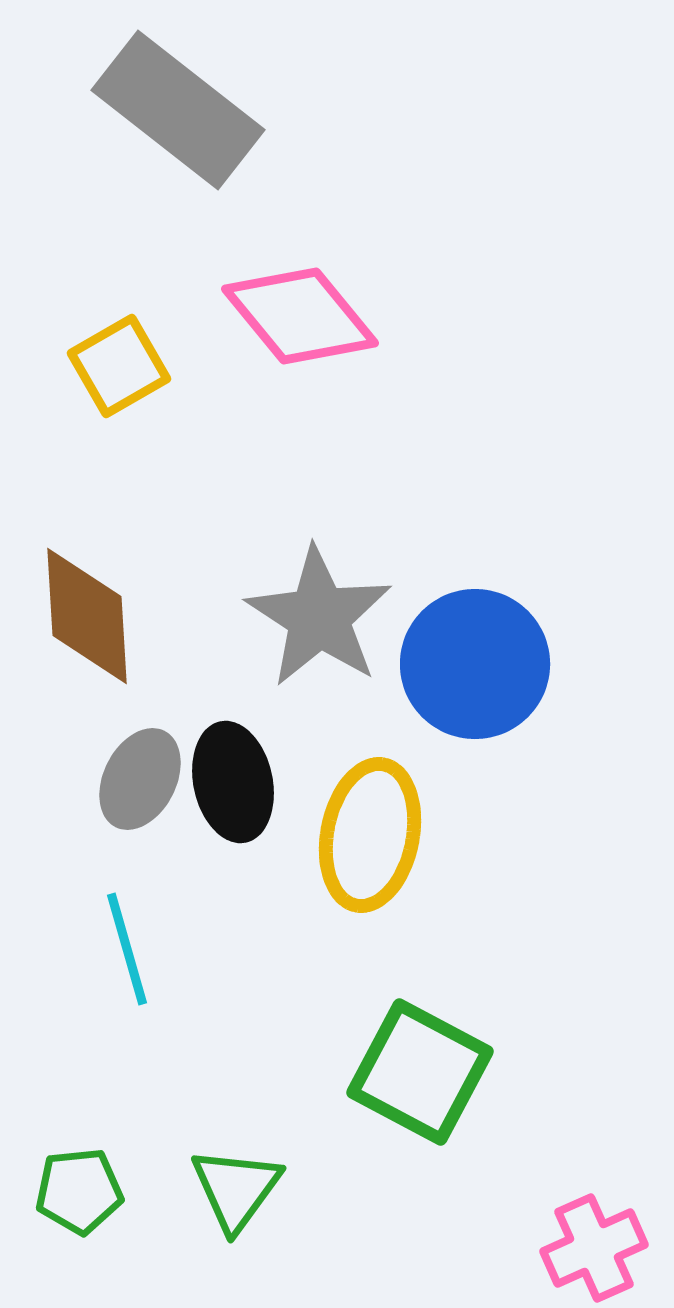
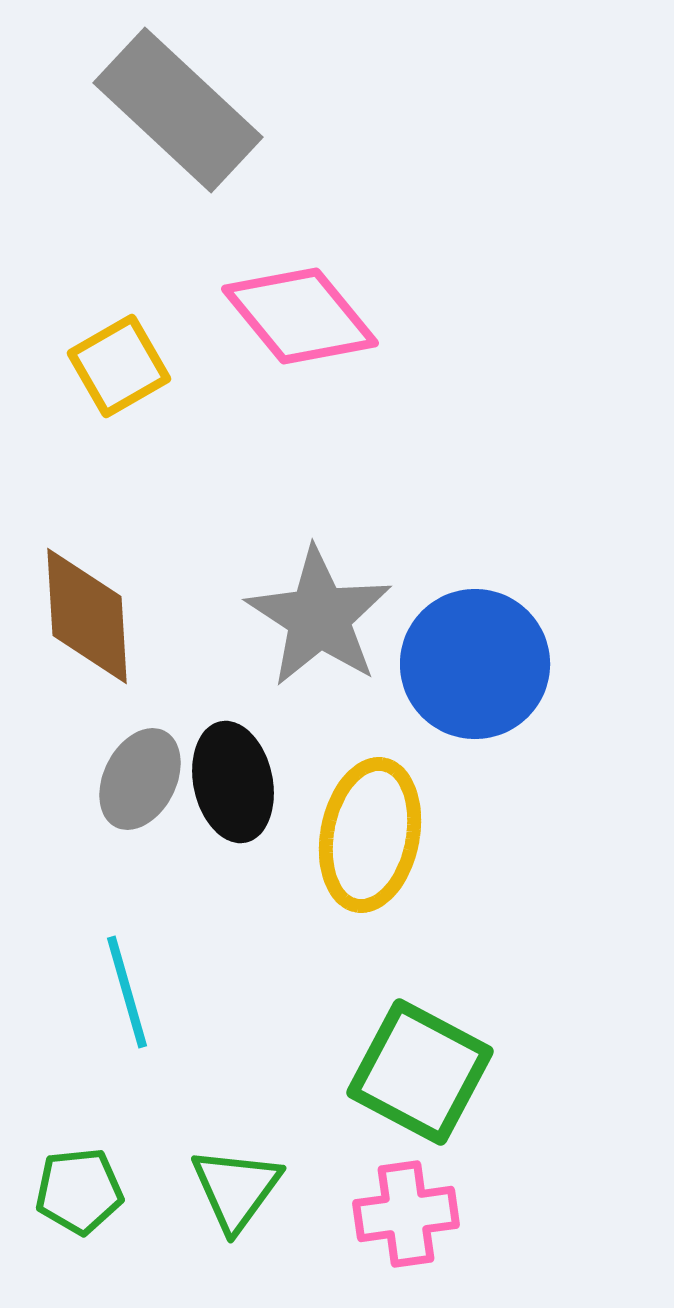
gray rectangle: rotated 5 degrees clockwise
cyan line: moved 43 px down
pink cross: moved 188 px left, 34 px up; rotated 16 degrees clockwise
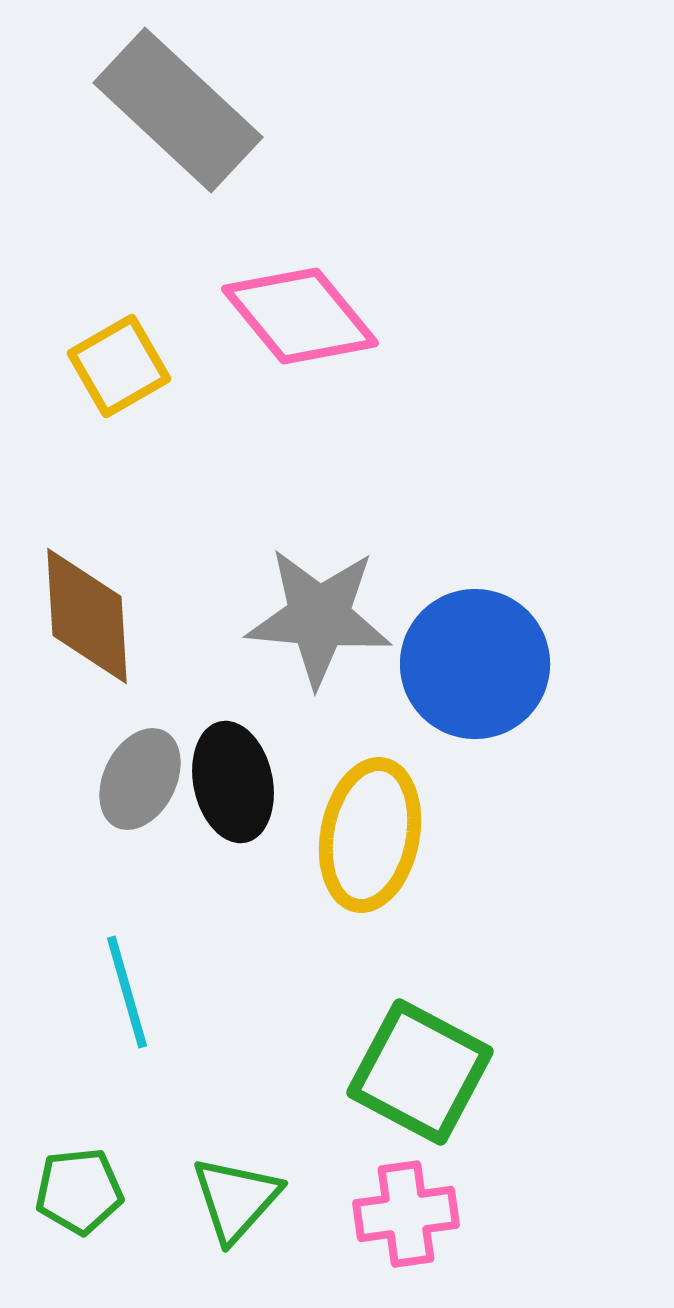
gray star: rotated 28 degrees counterclockwise
green triangle: moved 10 px down; rotated 6 degrees clockwise
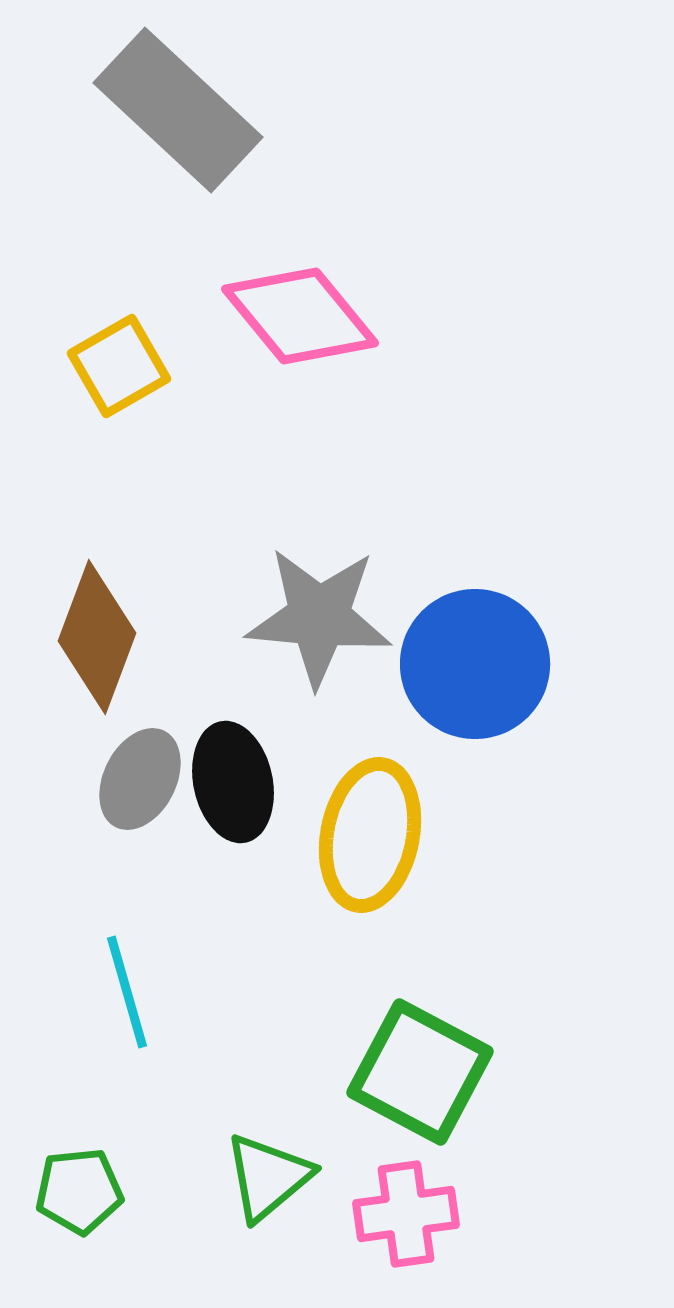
brown diamond: moved 10 px right, 21 px down; rotated 24 degrees clockwise
green triangle: moved 32 px right, 22 px up; rotated 8 degrees clockwise
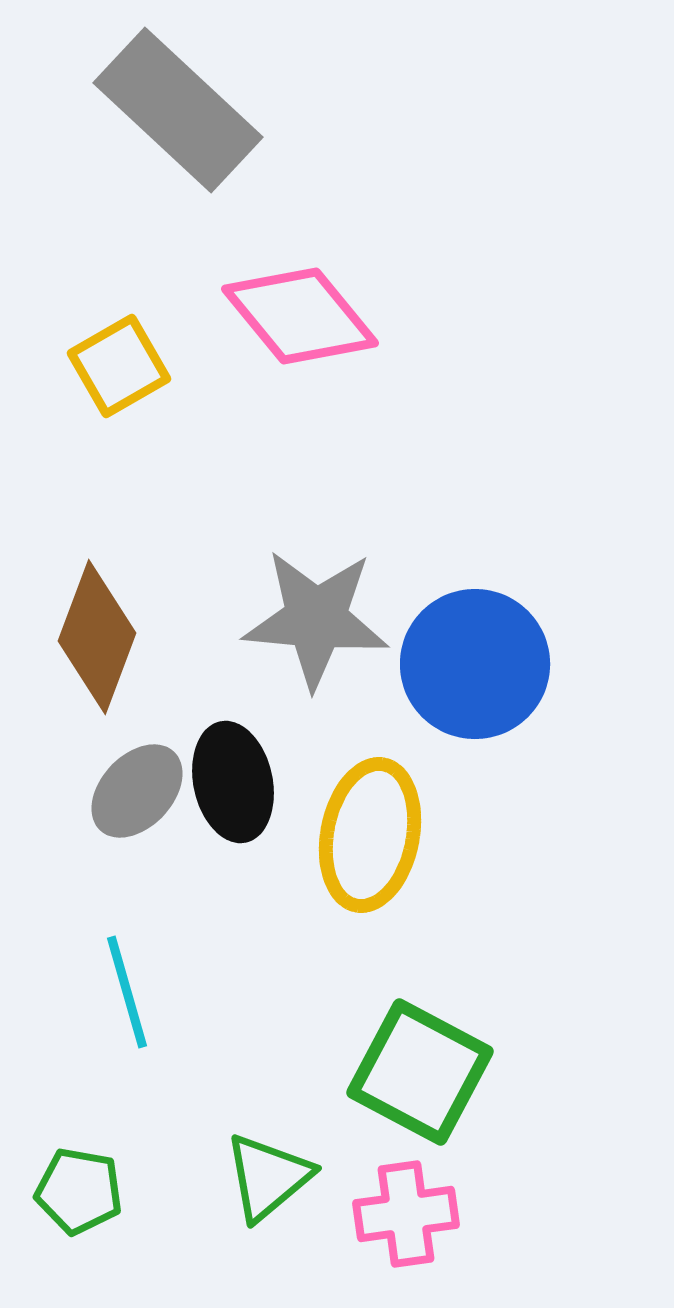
gray star: moved 3 px left, 2 px down
gray ellipse: moved 3 px left, 12 px down; rotated 16 degrees clockwise
green pentagon: rotated 16 degrees clockwise
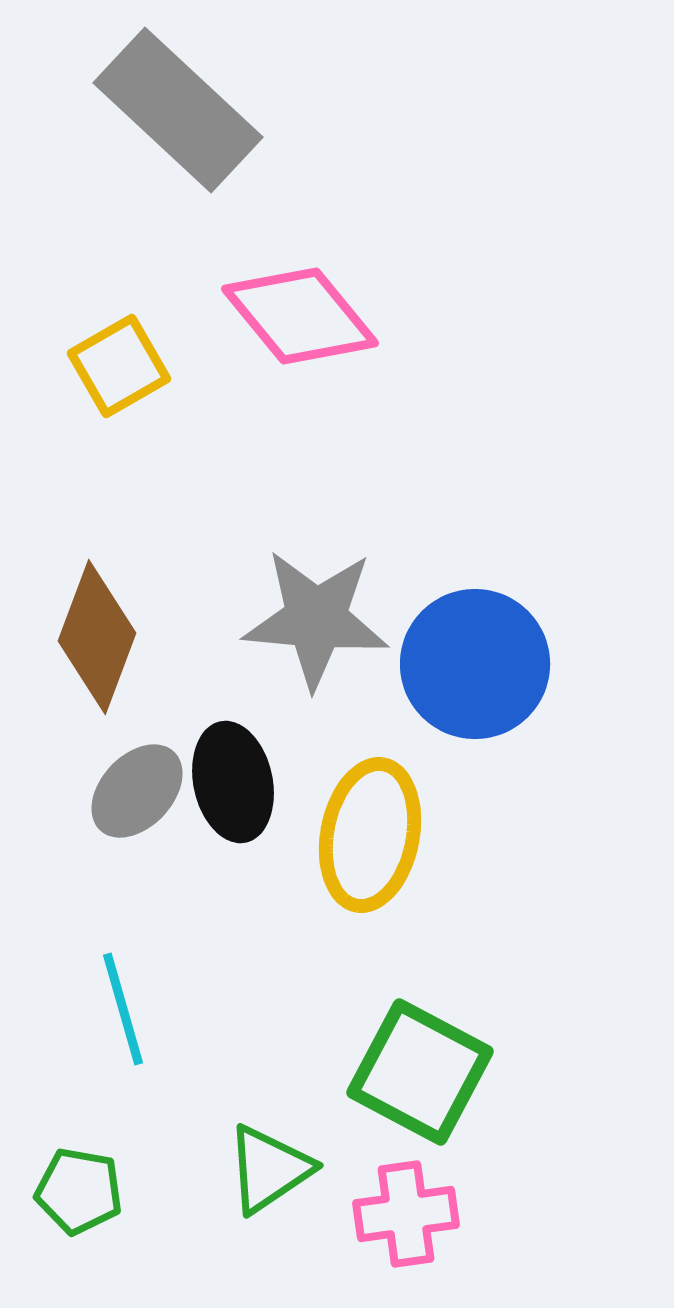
cyan line: moved 4 px left, 17 px down
green triangle: moved 1 px right, 8 px up; rotated 6 degrees clockwise
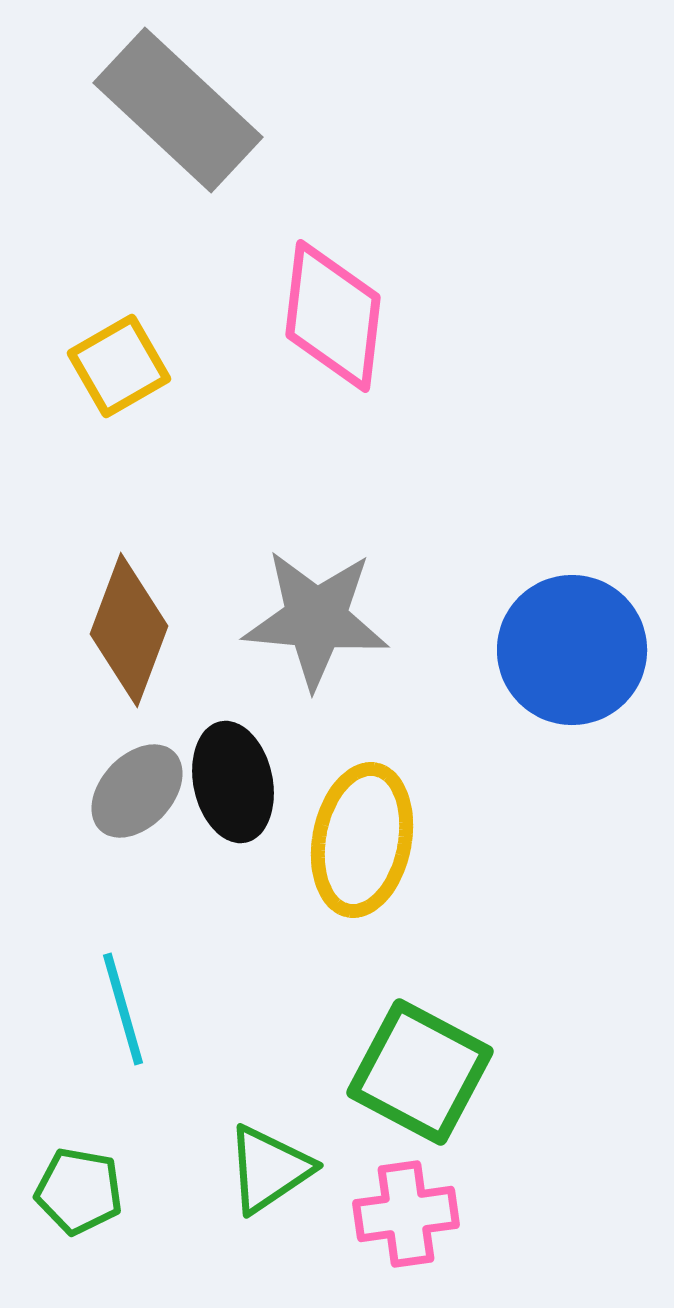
pink diamond: moved 33 px right; rotated 46 degrees clockwise
brown diamond: moved 32 px right, 7 px up
blue circle: moved 97 px right, 14 px up
yellow ellipse: moved 8 px left, 5 px down
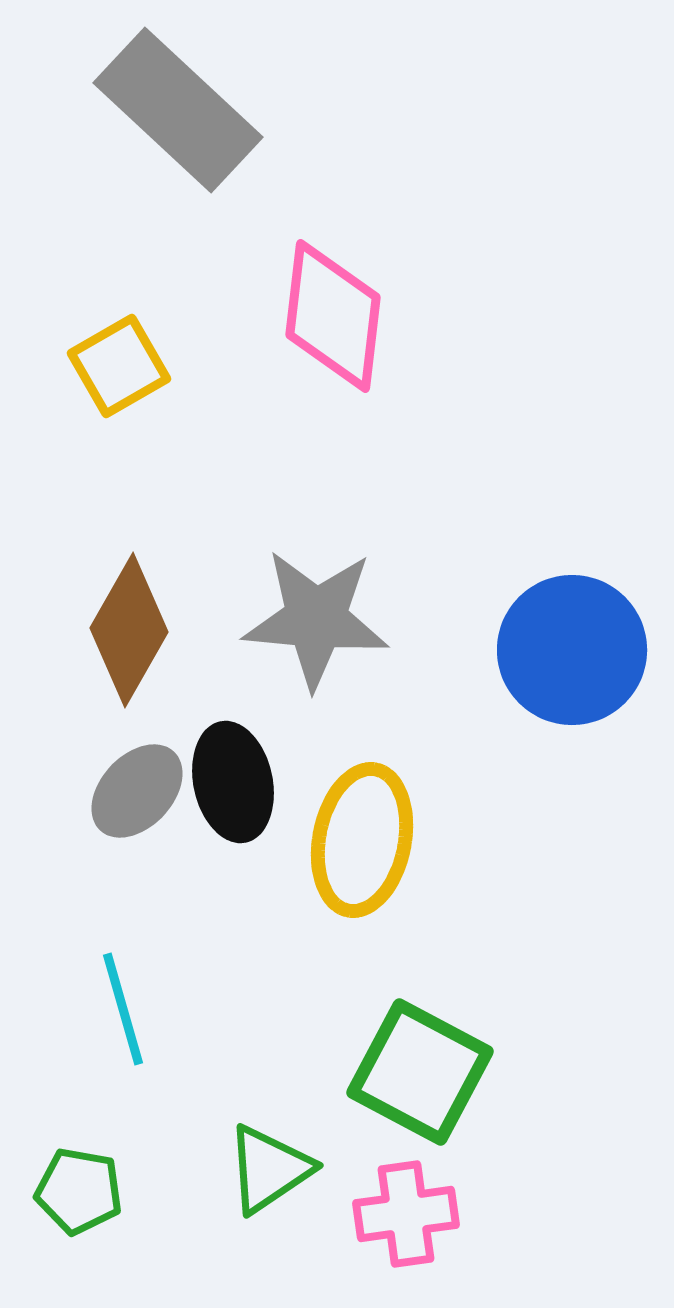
brown diamond: rotated 9 degrees clockwise
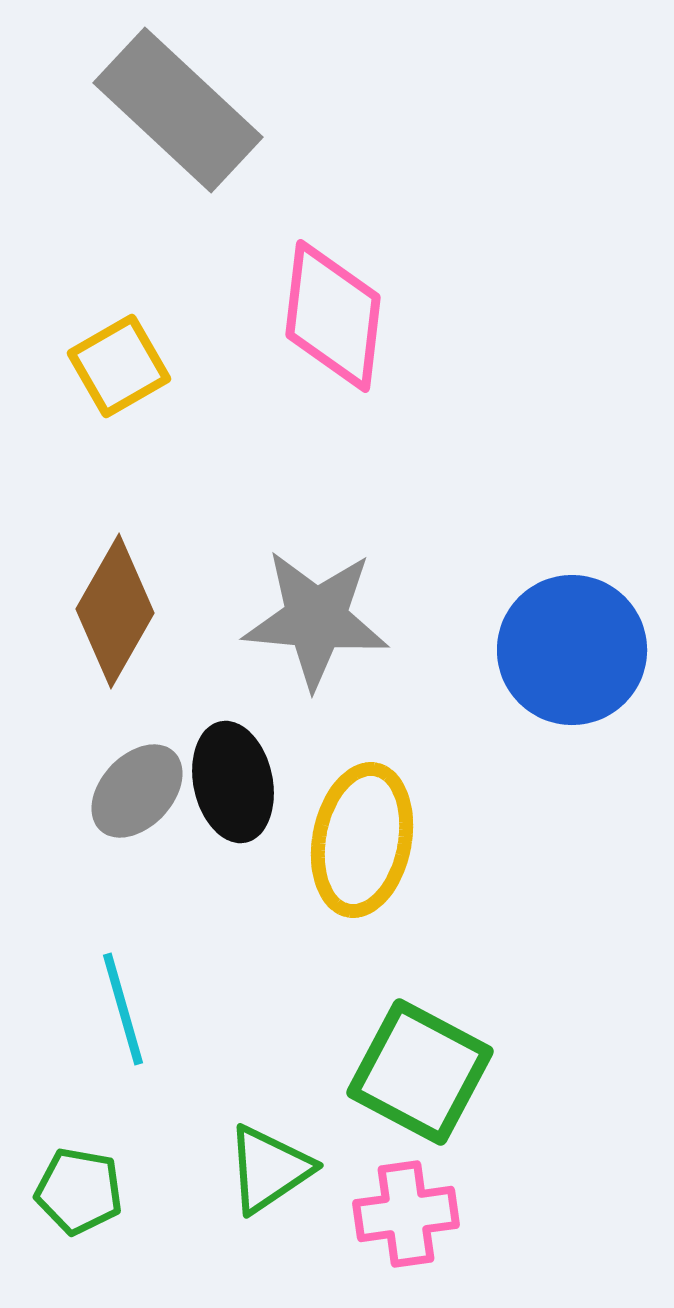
brown diamond: moved 14 px left, 19 px up
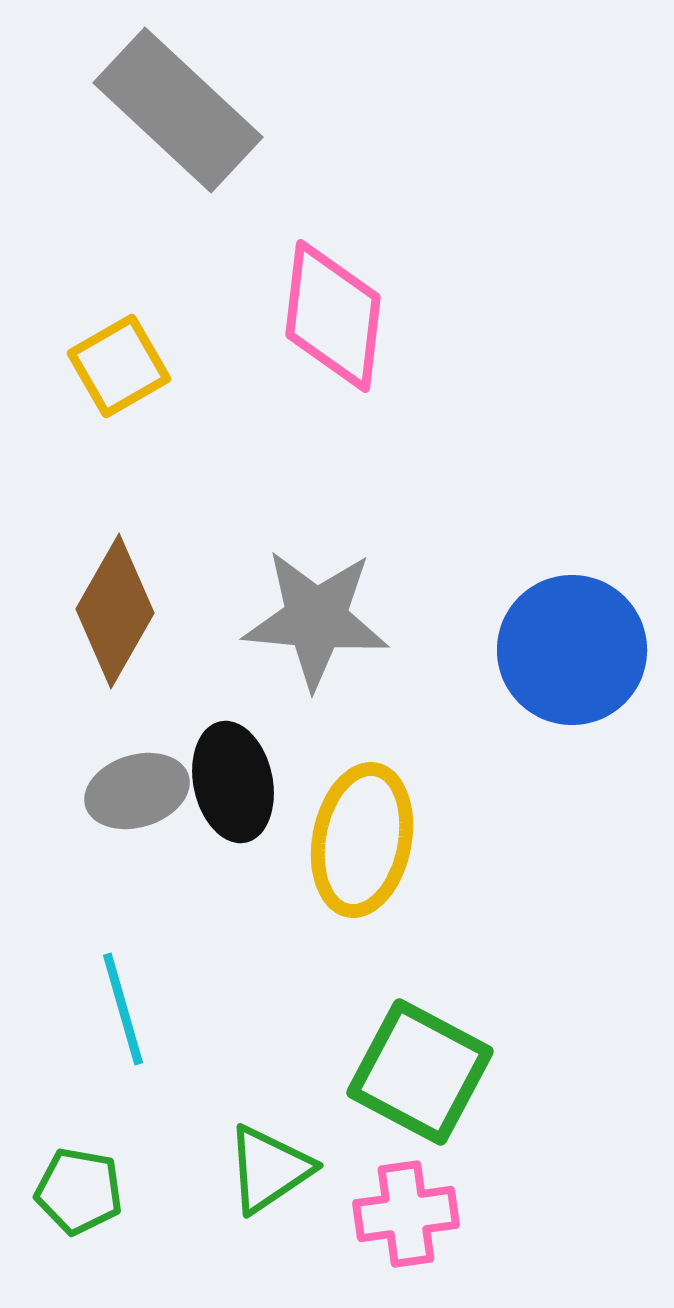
gray ellipse: rotated 30 degrees clockwise
